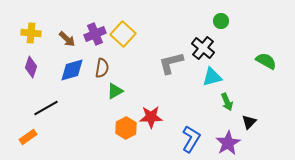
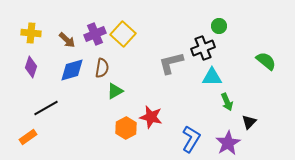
green circle: moved 2 px left, 5 px down
brown arrow: moved 1 px down
black cross: rotated 30 degrees clockwise
green semicircle: rotated 10 degrees clockwise
cyan triangle: rotated 15 degrees clockwise
red star: rotated 15 degrees clockwise
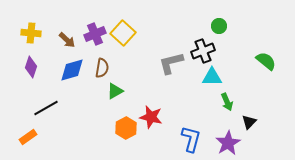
yellow square: moved 1 px up
black cross: moved 3 px down
blue L-shape: rotated 16 degrees counterclockwise
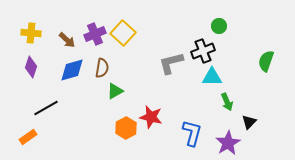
green semicircle: rotated 110 degrees counterclockwise
blue L-shape: moved 1 px right, 6 px up
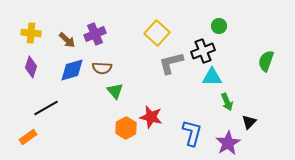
yellow square: moved 34 px right
brown semicircle: rotated 84 degrees clockwise
green triangle: rotated 42 degrees counterclockwise
